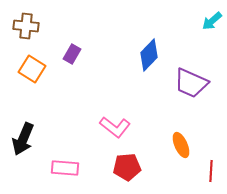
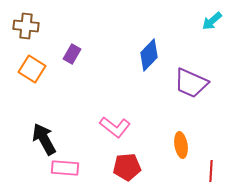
black arrow: moved 21 px right; rotated 128 degrees clockwise
orange ellipse: rotated 15 degrees clockwise
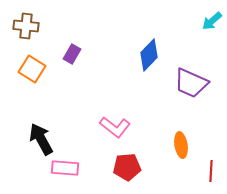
black arrow: moved 3 px left
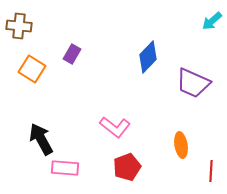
brown cross: moved 7 px left
blue diamond: moved 1 px left, 2 px down
purple trapezoid: moved 2 px right
red pentagon: rotated 16 degrees counterclockwise
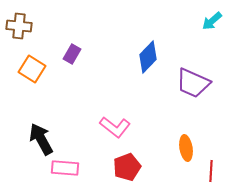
orange ellipse: moved 5 px right, 3 px down
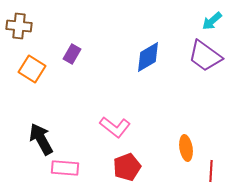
blue diamond: rotated 16 degrees clockwise
purple trapezoid: moved 12 px right, 27 px up; rotated 12 degrees clockwise
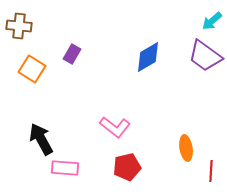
red pentagon: rotated 8 degrees clockwise
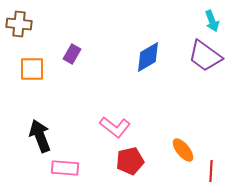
cyan arrow: rotated 70 degrees counterclockwise
brown cross: moved 2 px up
orange square: rotated 32 degrees counterclockwise
black arrow: moved 1 px left, 3 px up; rotated 8 degrees clockwise
orange ellipse: moved 3 px left, 2 px down; rotated 30 degrees counterclockwise
red pentagon: moved 3 px right, 6 px up
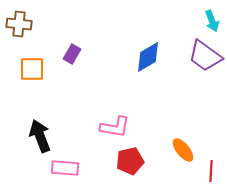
pink L-shape: rotated 28 degrees counterclockwise
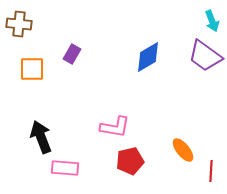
black arrow: moved 1 px right, 1 px down
